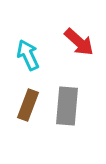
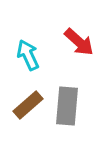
brown rectangle: rotated 28 degrees clockwise
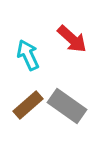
red arrow: moved 7 px left, 3 px up
gray rectangle: rotated 60 degrees counterclockwise
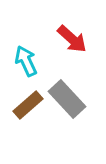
cyan arrow: moved 2 px left, 6 px down
gray rectangle: moved 7 px up; rotated 12 degrees clockwise
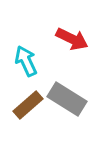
red arrow: rotated 16 degrees counterclockwise
gray rectangle: rotated 15 degrees counterclockwise
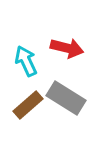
red arrow: moved 5 px left, 9 px down; rotated 12 degrees counterclockwise
gray rectangle: moved 1 px left, 1 px up
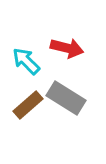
cyan arrow: rotated 20 degrees counterclockwise
